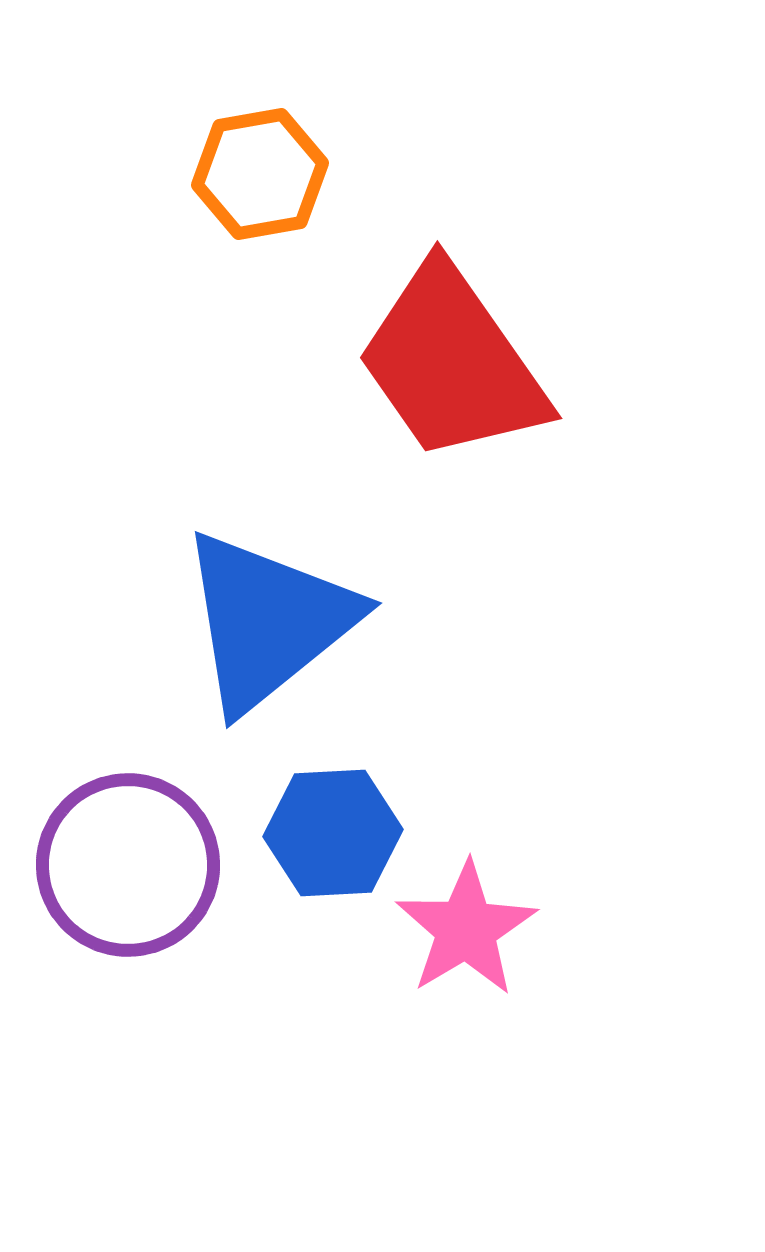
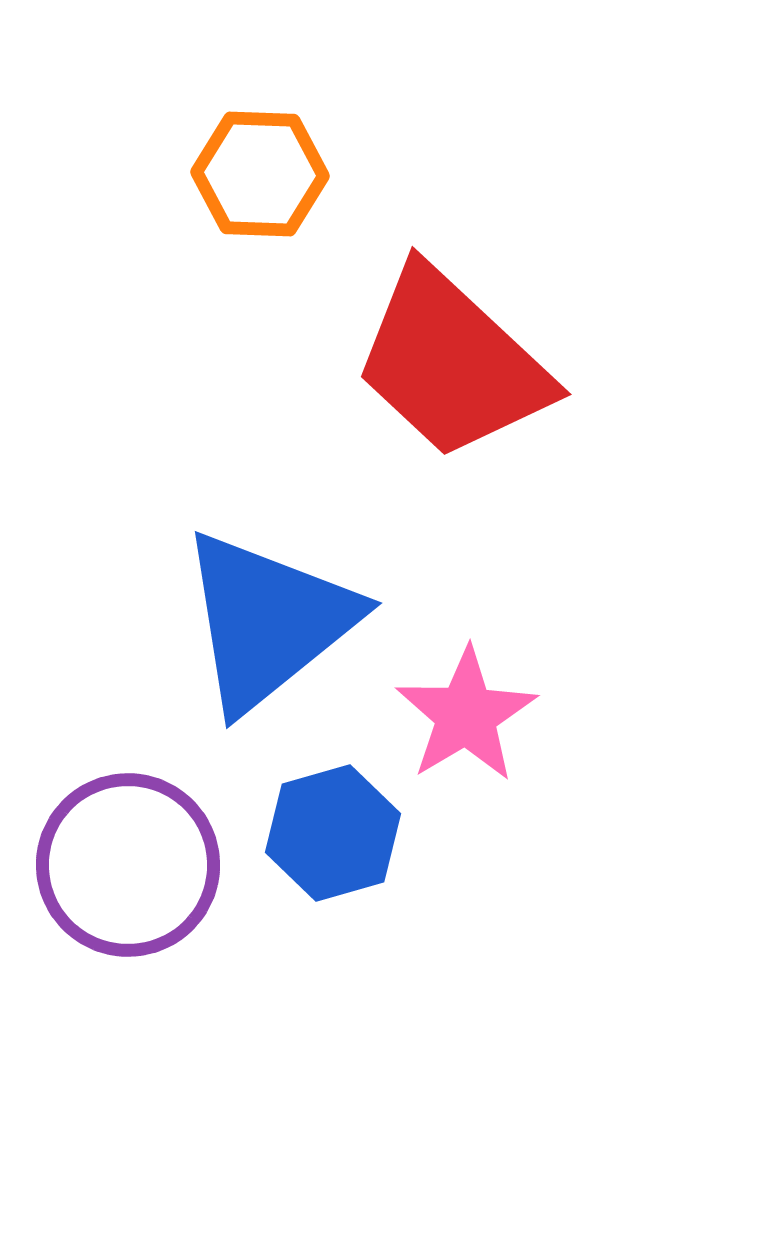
orange hexagon: rotated 12 degrees clockwise
red trapezoid: rotated 12 degrees counterclockwise
blue hexagon: rotated 13 degrees counterclockwise
pink star: moved 214 px up
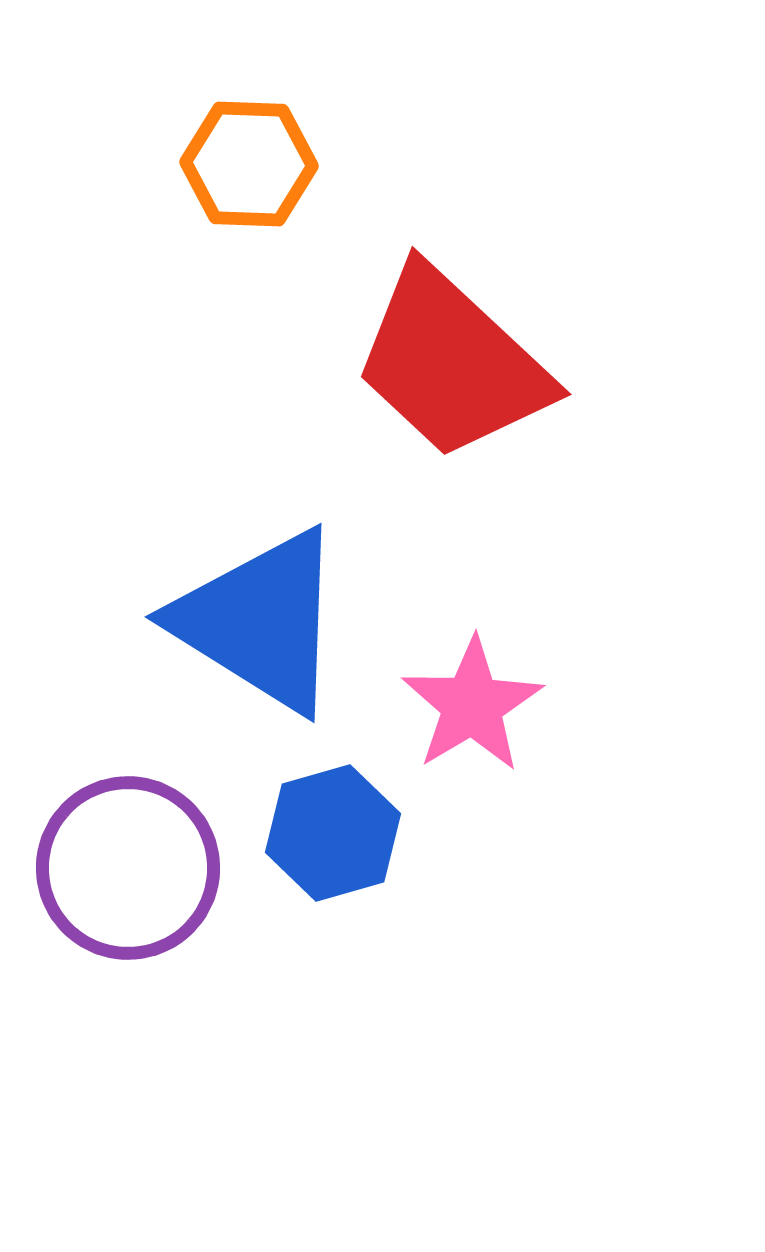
orange hexagon: moved 11 px left, 10 px up
blue triangle: moved 8 px left; rotated 49 degrees counterclockwise
pink star: moved 6 px right, 10 px up
purple circle: moved 3 px down
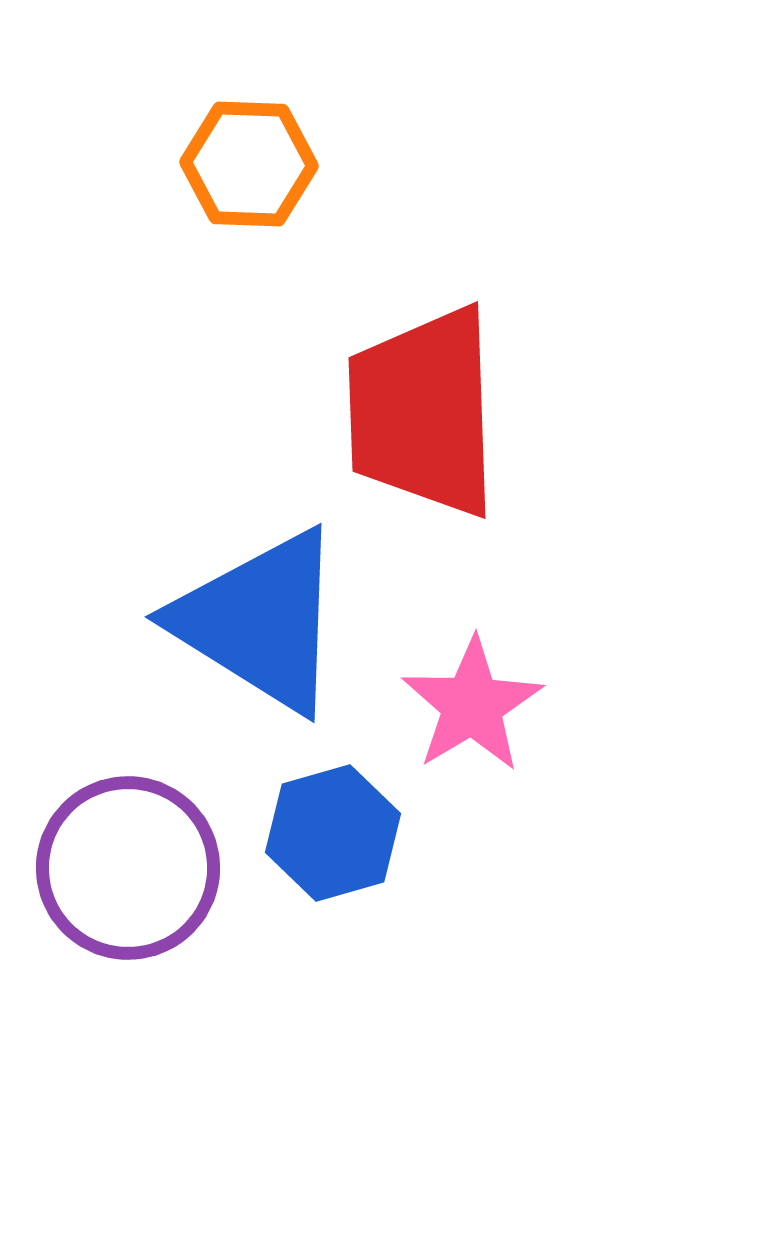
red trapezoid: moved 29 px left, 49 px down; rotated 45 degrees clockwise
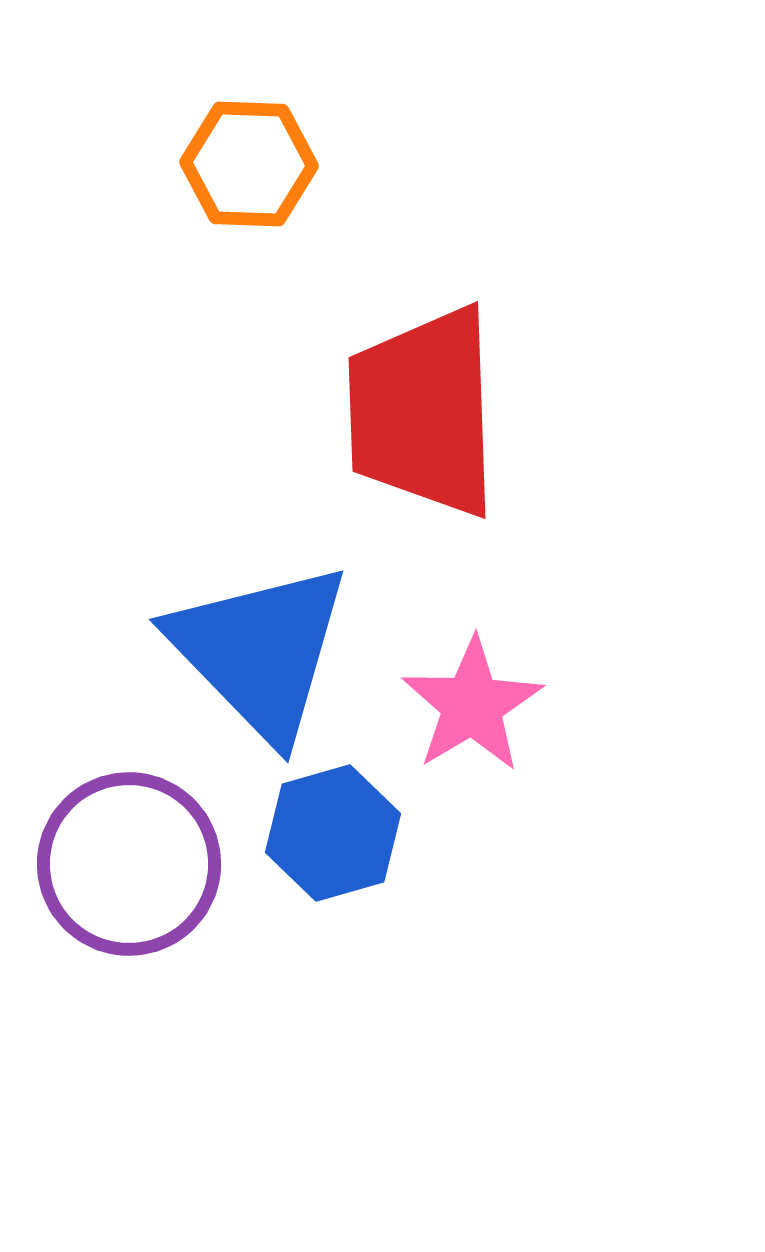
blue triangle: moved 30 px down; rotated 14 degrees clockwise
purple circle: moved 1 px right, 4 px up
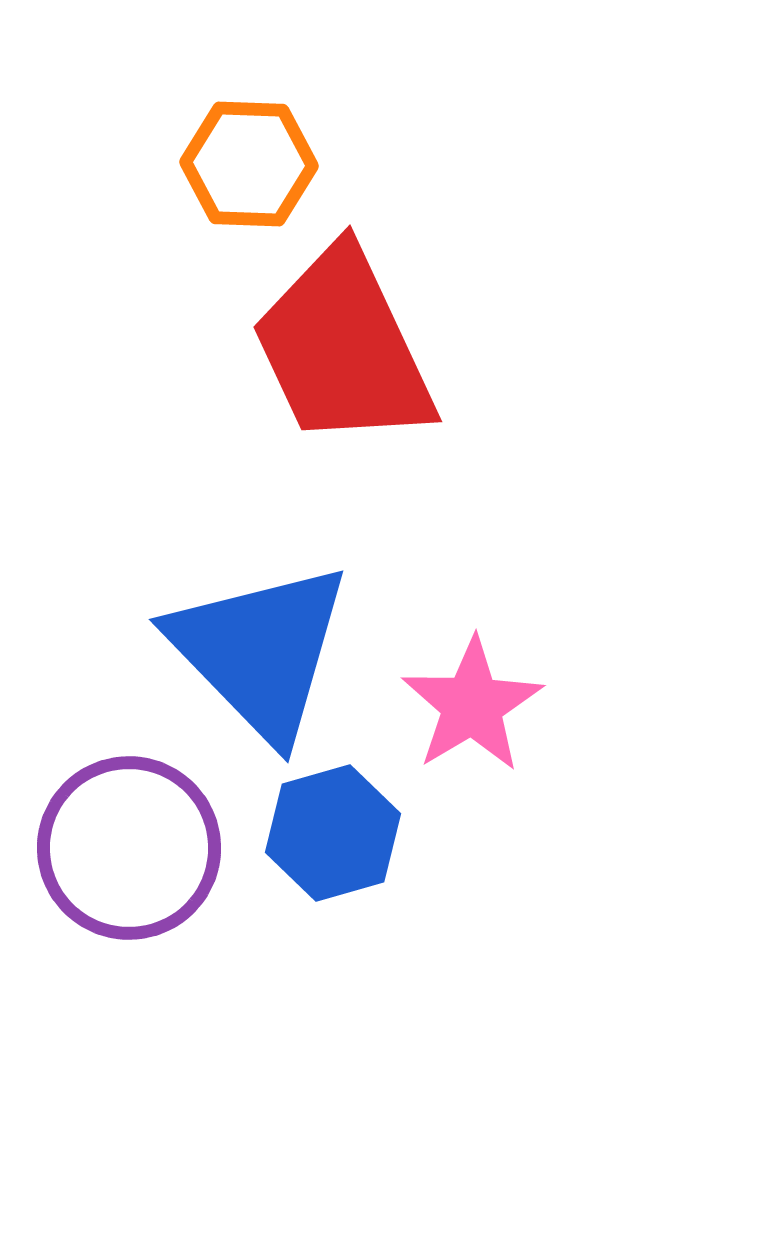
red trapezoid: moved 80 px left, 64 px up; rotated 23 degrees counterclockwise
purple circle: moved 16 px up
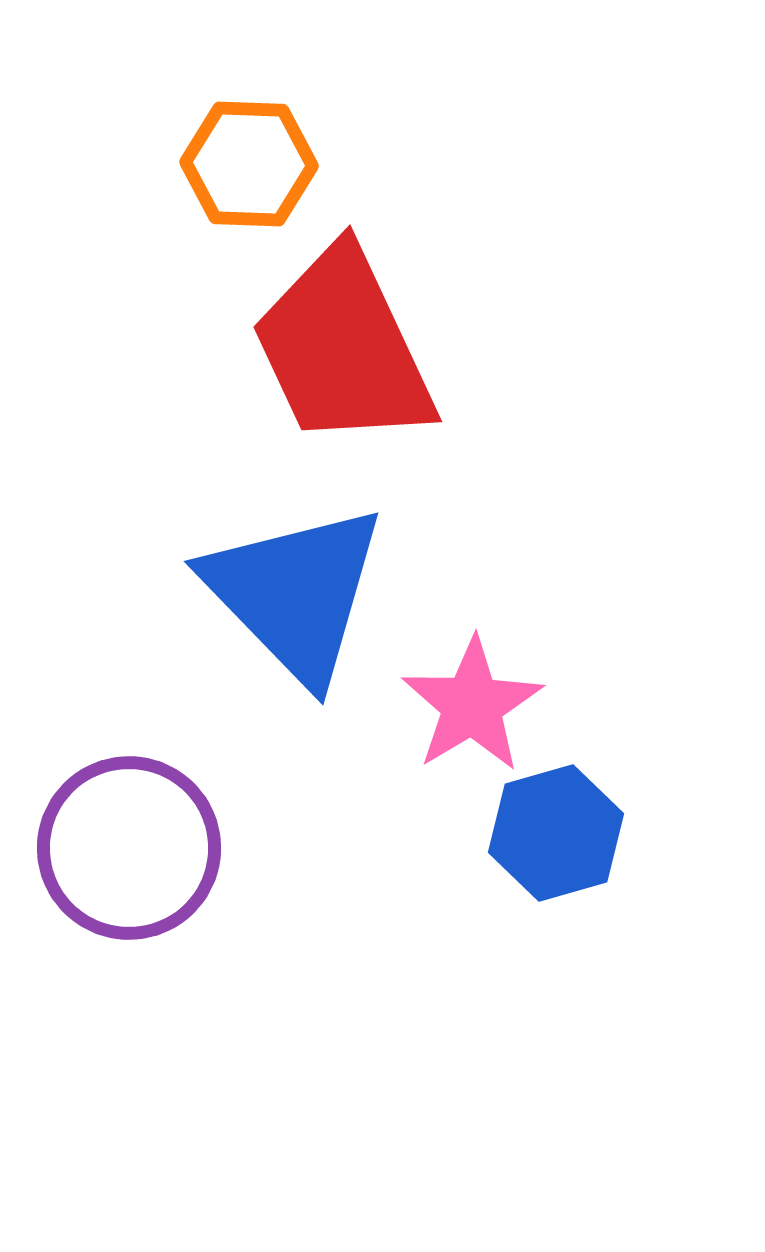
blue triangle: moved 35 px right, 58 px up
blue hexagon: moved 223 px right
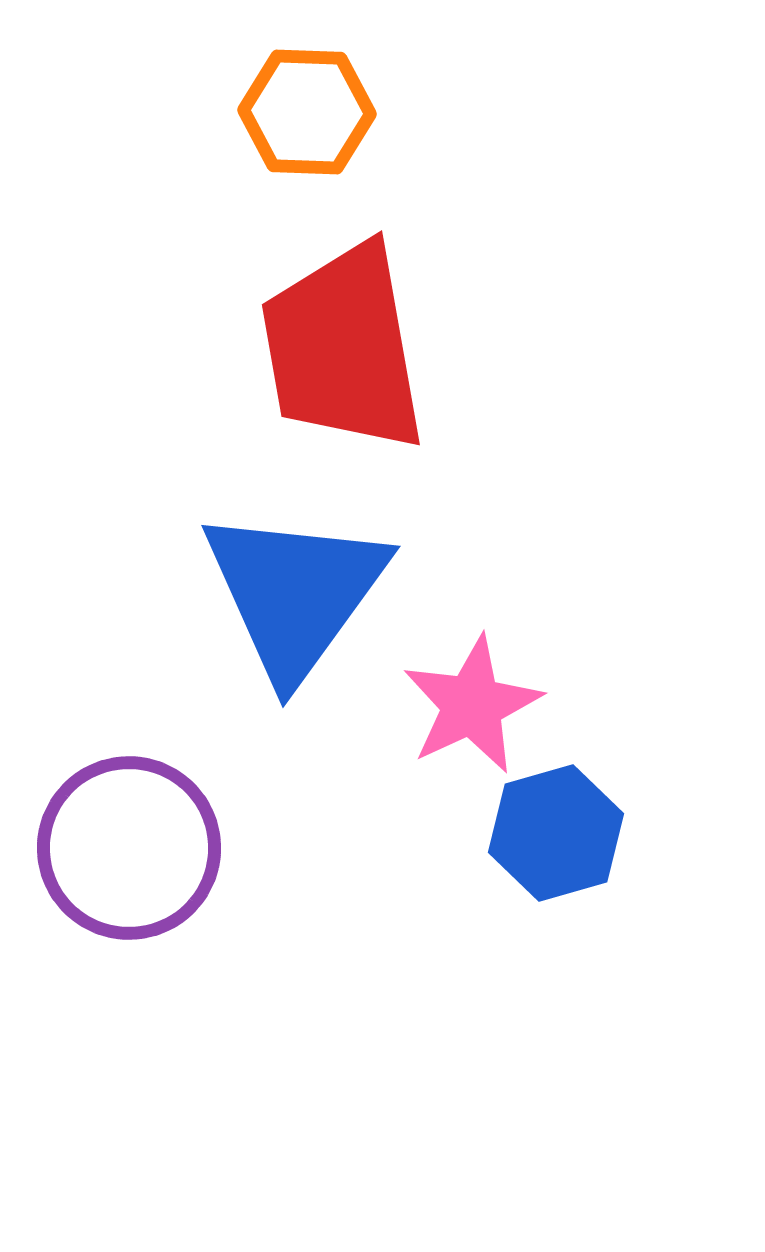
orange hexagon: moved 58 px right, 52 px up
red trapezoid: rotated 15 degrees clockwise
blue triangle: rotated 20 degrees clockwise
pink star: rotated 6 degrees clockwise
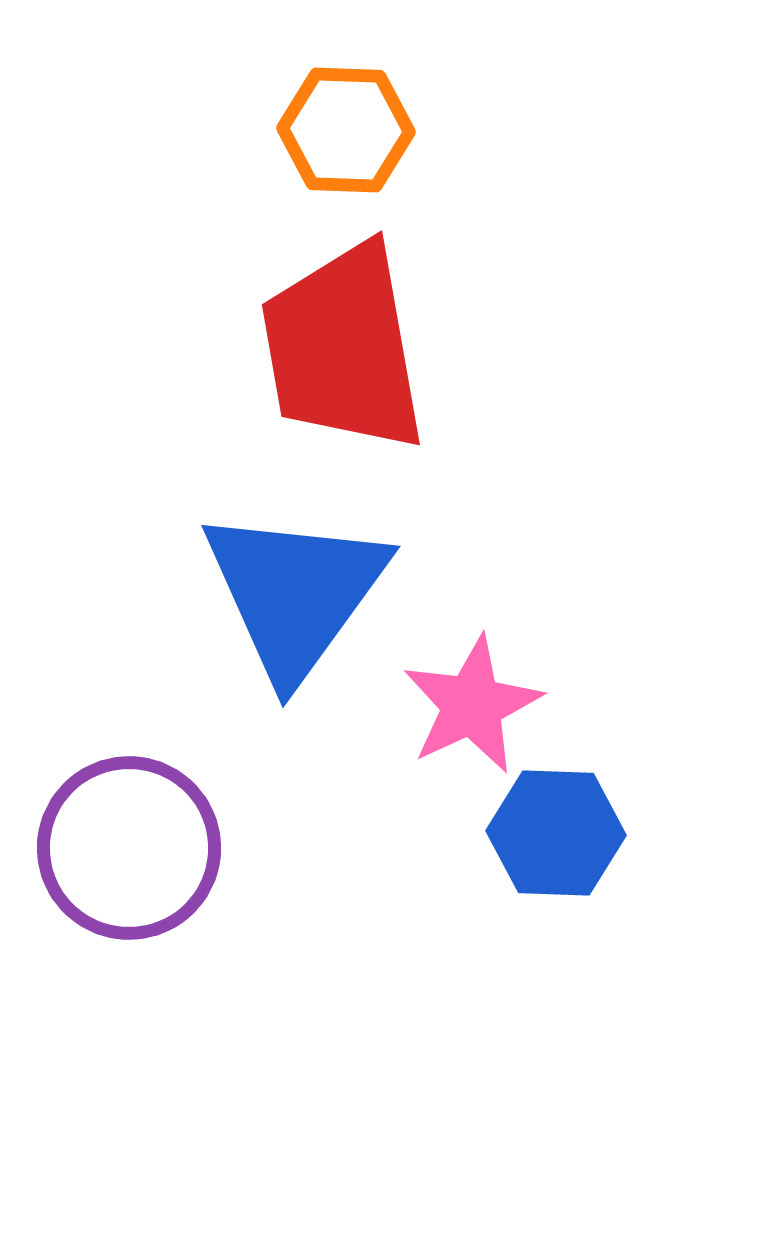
orange hexagon: moved 39 px right, 18 px down
blue hexagon: rotated 18 degrees clockwise
